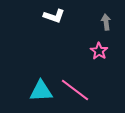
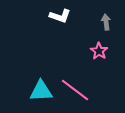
white L-shape: moved 6 px right
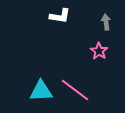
white L-shape: rotated 10 degrees counterclockwise
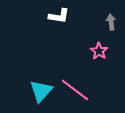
white L-shape: moved 1 px left
gray arrow: moved 5 px right
cyan triangle: rotated 45 degrees counterclockwise
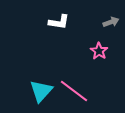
white L-shape: moved 6 px down
gray arrow: rotated 77 degrees clockwise
pink line: moved 1 px left, 1 px down
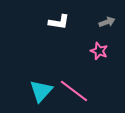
gray arrow: moved 4 px left
pink star: rotated 12 degrees counterclockwise
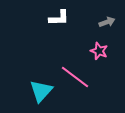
white L-shape: moved 4 px up; rotated 10 degrees counterclockwise
pink line: moved 1 px right, 14 px up
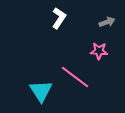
white L-shape: rotated 55 degrees counterclockwise
pink star: rotated 18 degrees counterclockwise
cyan triangle: rotated 15 degrees counterclockwise
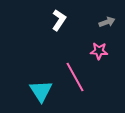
white L-shape: moved 2 px down
pink line: rotated 24 degrees clockwise
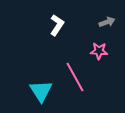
white L-shape: moved 2 px left, 5 px down
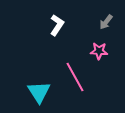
gray arrow: moved 1 px left; rotated 147 degrees clockwise
cyan triangle: moved 2 px left, 1 px down
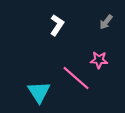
pink star: moved 9 px down
pink line: moved 1 px right, 1 px down; rotated 20 degrees counterclockwise
